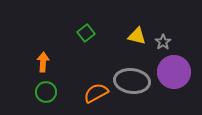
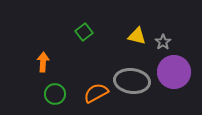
green square: moved 2 px left, 1 px up
green circle: moved 9 px right, 2 px down
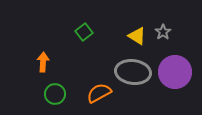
yellow triangle: rotated 18 degrees clockwise
gray star: moved 10 px up
purple circle: moved 1 px right
gray ellipse: moved 1 px right, 9 px up
orange semicircle: moved 3 px right
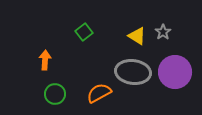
orange arrow: moved 2 px right, 2 px up
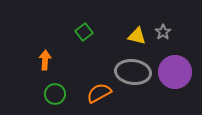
yellow triangle: rotated 18 degrees counterclockwise
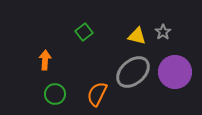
gray ellipse: rotated 48 degrees counterclockwise
orange semicircle: moved 2 px left, 1 px down; rotated 35 degrees counterclockwise
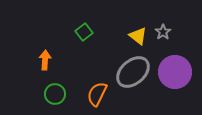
yellow triangle: moved 1 px right; rotated 24 degrees clockwise
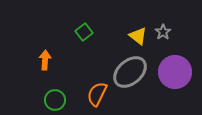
gray ellipse: moved 3 px left
green circle: moved 6 px down
